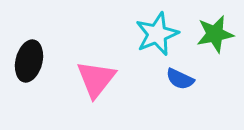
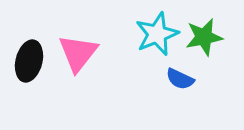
green star: moved 11 px left, 3 px down
pink triangle: moved 18 px left, 26 px up
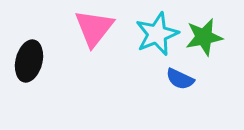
pink triangle: moved 16 px right, 25 px up
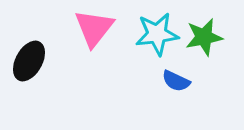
cyan star: rotated 15 degrees clockwise
black ellipse: rotated 15 degrees clockwise
blue semicircle: moved 4 px left, 2 px down
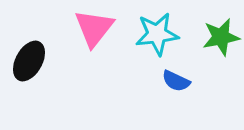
green star: moved 17 px right
